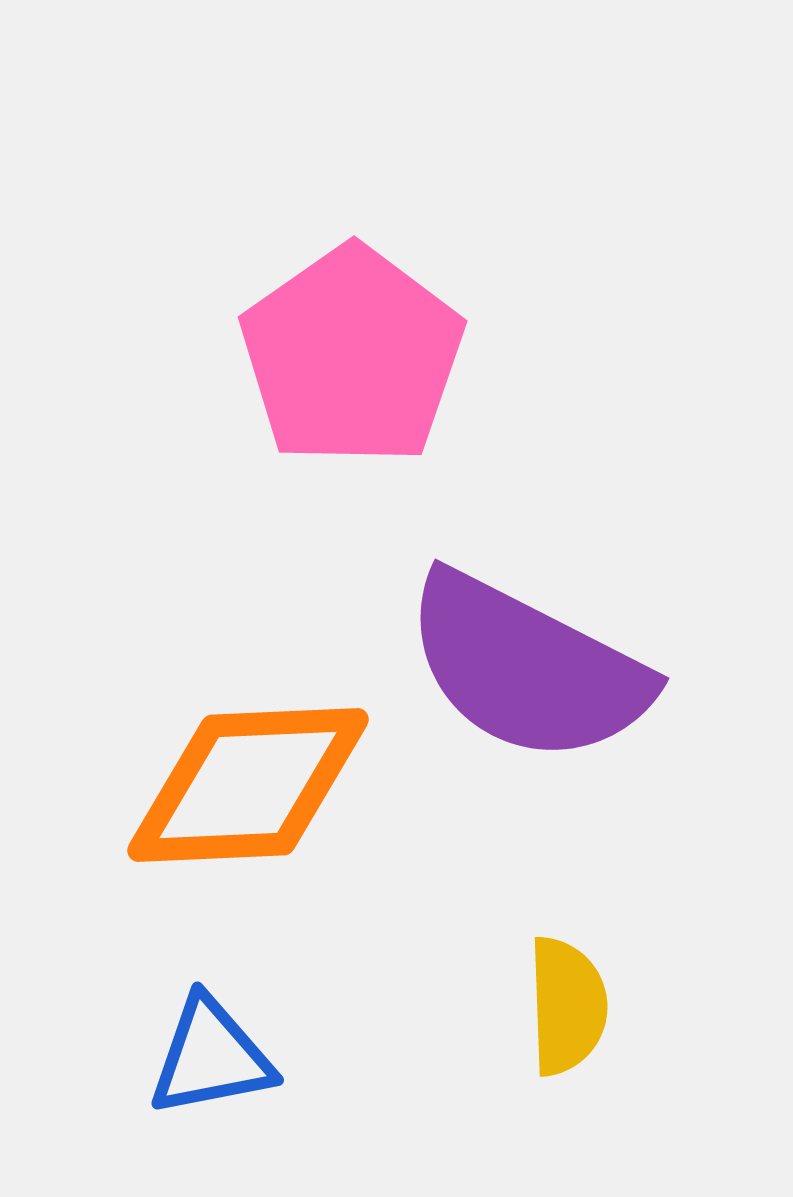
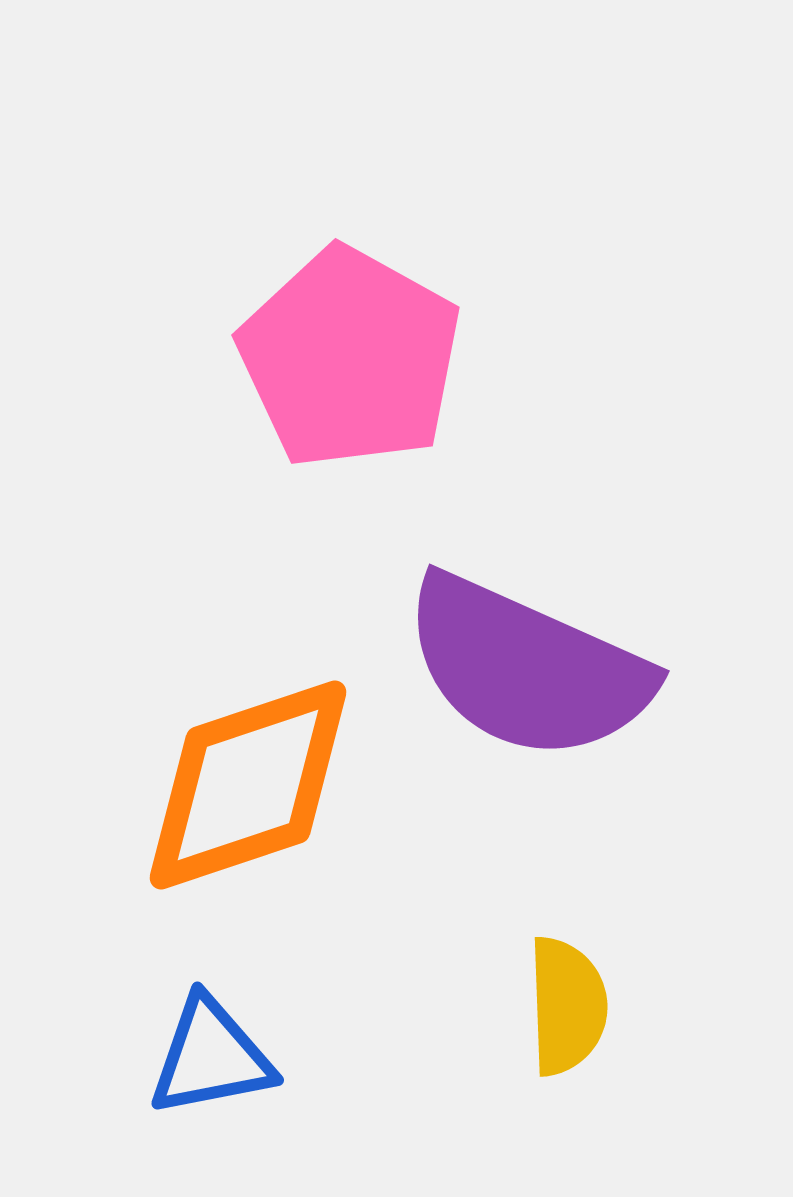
pink pentagon: moved 2 px left, 2 px down; rotated 8 degrees counterclockwise
purple semicircle: rotated 3 degrees counterclockwise
orange diamond: rotated 16 degrees counterclockwise
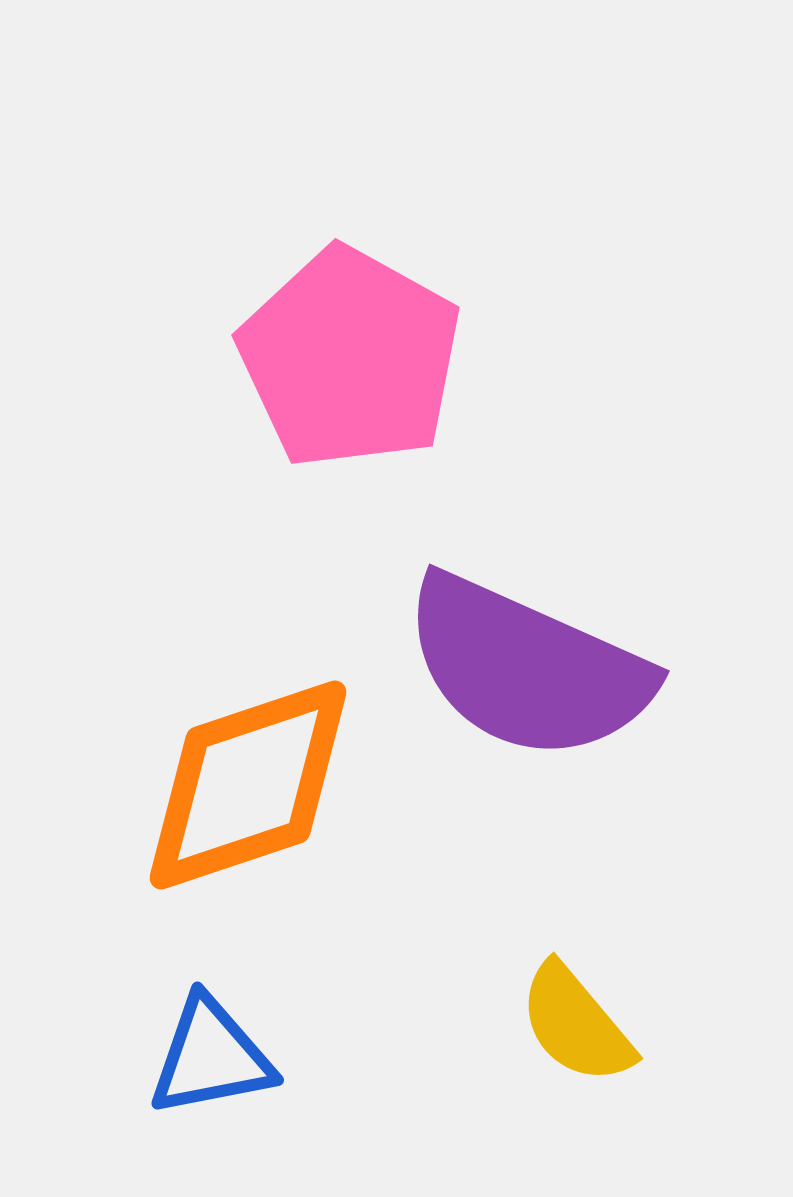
yellow semicircle: moved 9 px right, 18 px down; rotated 142 degrees clockwise
